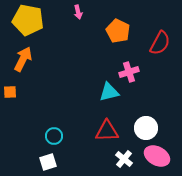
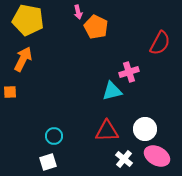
orange pentagon: moved 22 px left, 4 px up
cyan triangle: moved 3 px right, 1 px up
white circle: moved 1 px left, 1 px down
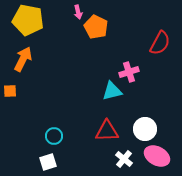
orange square: moved 1 px up
